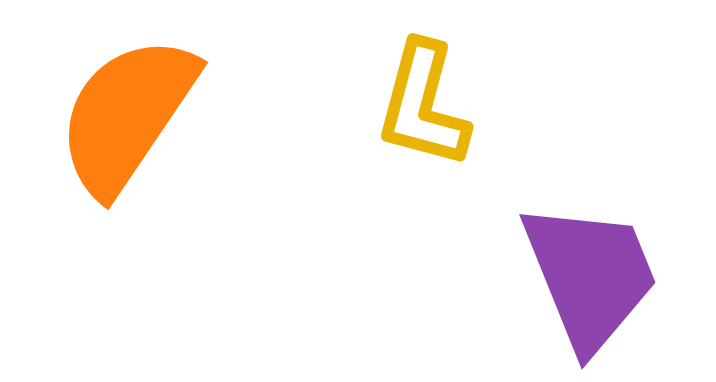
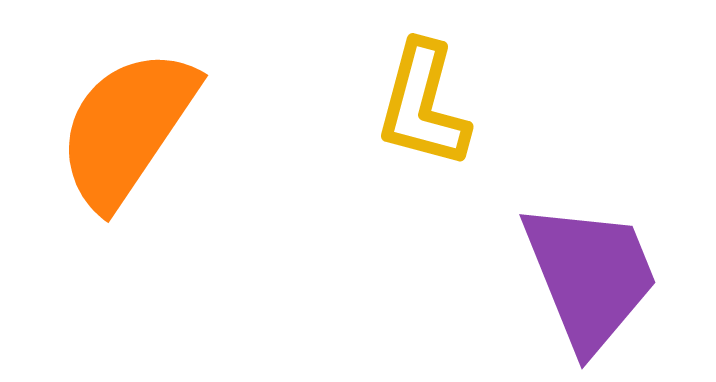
orange semicircle: moved 13 px down
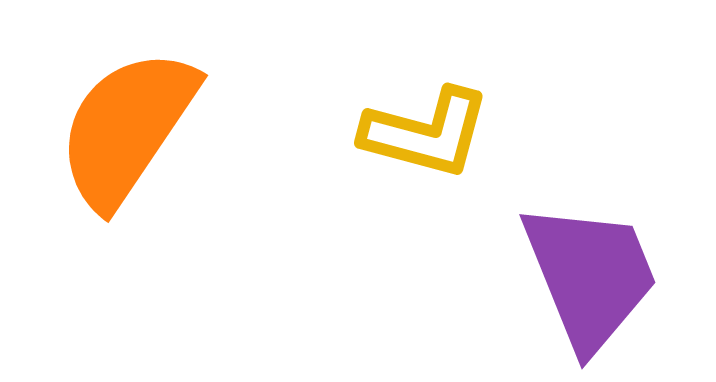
yellow L-shape: moved 3 px right, 28 px down; rotated 90 degrees counterclockwise
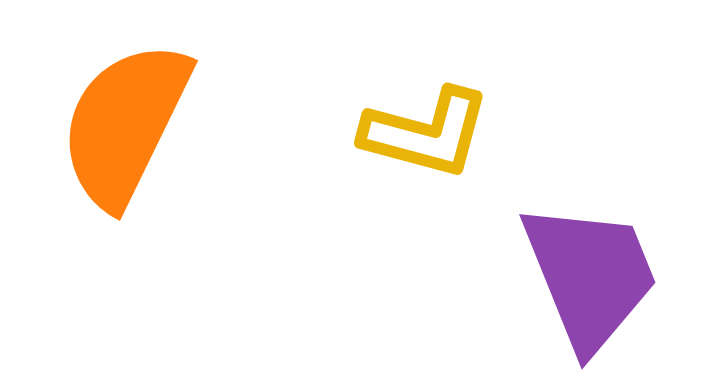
orange semicircle: moved 2 px left, 4 px up; rotated 8 degrees counterclockwise
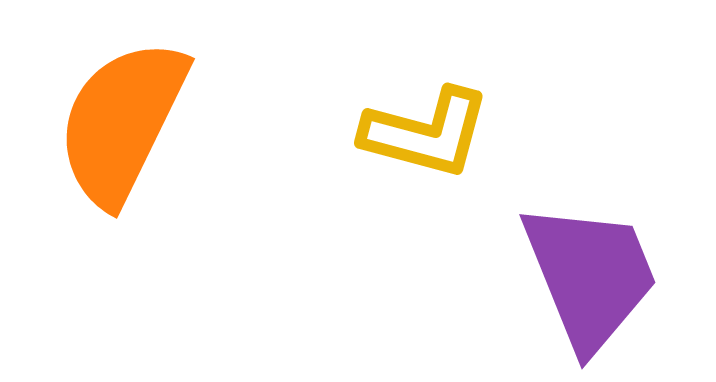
orange semicircle: moved 3 px left, 2 px up
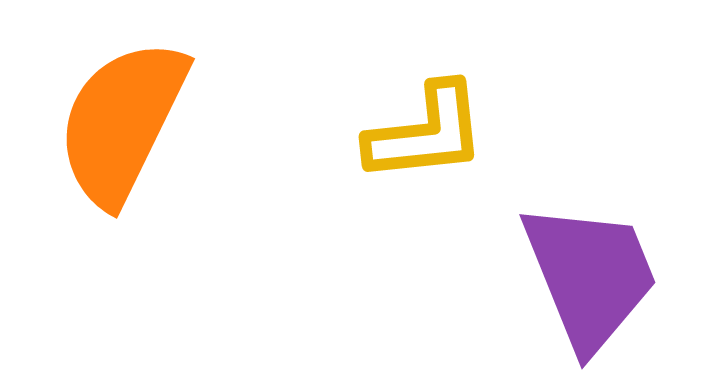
yellow L-shape: rotated 21 degrees counterclockwise
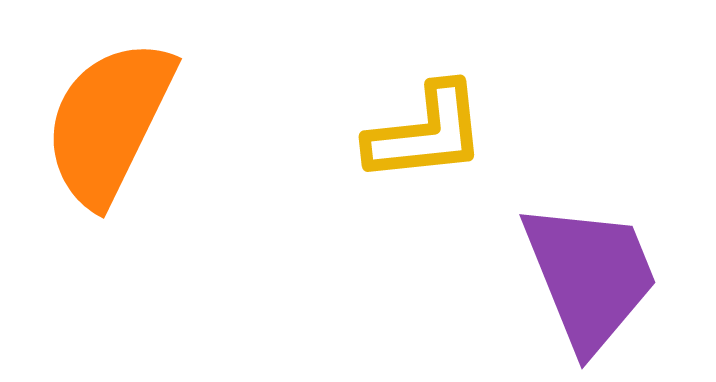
orange semicircle: moved 13 px left
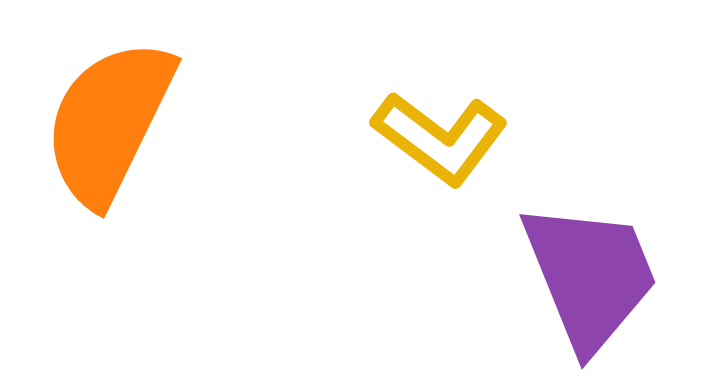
yellow L-shape: moved 14 px right, 5 px down; rotated 43 degrees clockwise
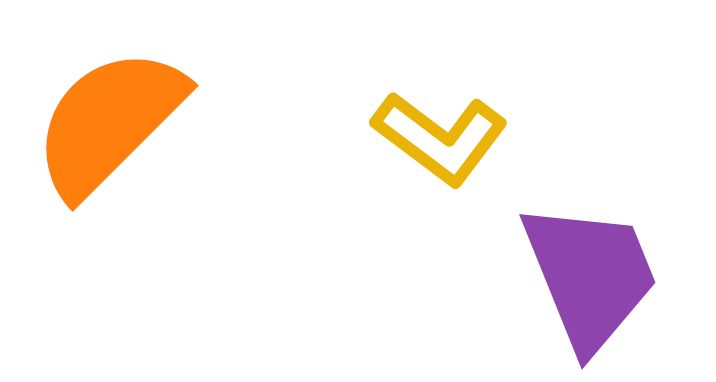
orange semicircle: rotated 19 degrees clockwise
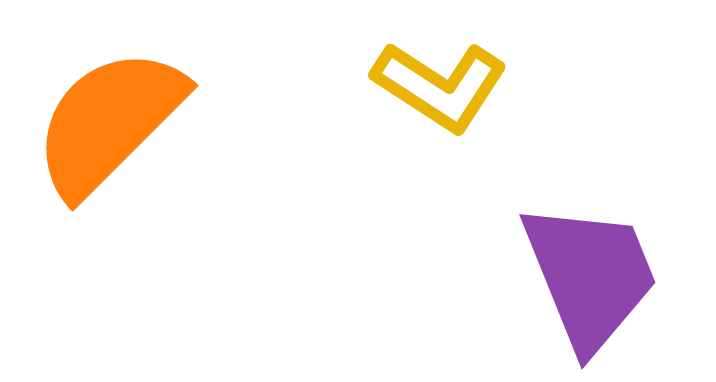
yellow L-shape: moved 52 px up; rotated 4 degrees counterclockwise
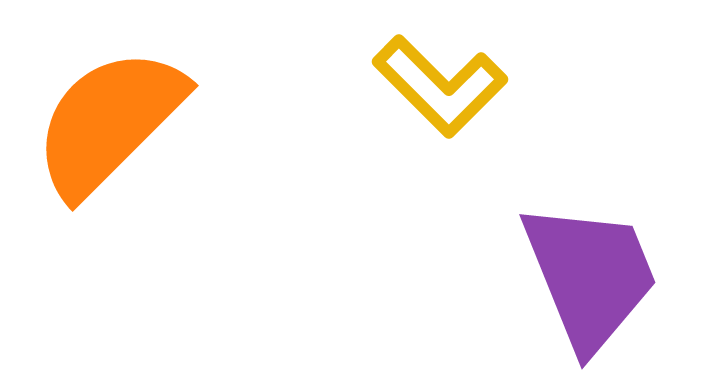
yellow L-shape: rotated 12 degrees clockwise
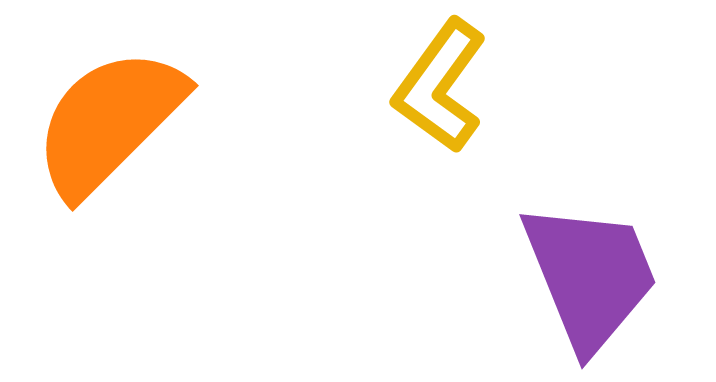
yellow L-shape: rotated 81 degrees clockwise
